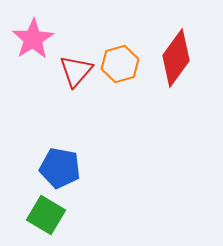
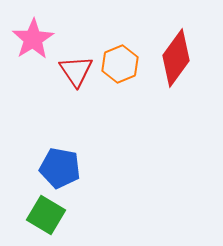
orange hexagon: rotated 6 degrees counterclockwise
red triangle: rotated 15 degrees counterclockwise
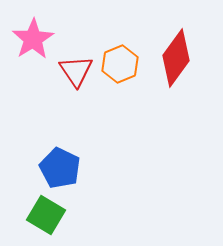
blue pentagon: rotated 15 degrees clockwise
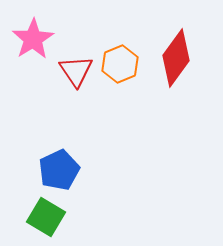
blue pentagon: moved 1 px left, 2 px down; rotated 21 degrees clockwise
green square: moved 2 px down
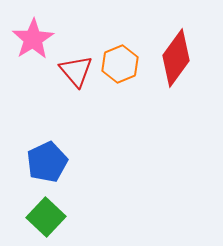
red triangle: rotated 6 degrees counterclockwise
blue pentagon: moved 12 px left, 8 px up
green square: rotated 12 degrees clockwise
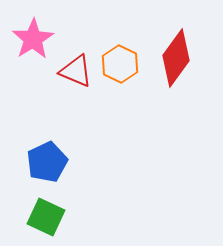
orange hexagon: rotated 12 degrees counterclockwise
red triangle: rotated 27 degrees counterclockwise
green square: rotated 18 degrees counterclockwise
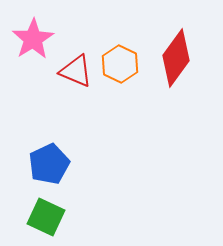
blue pentagon: moved 2 px right, 2 px down
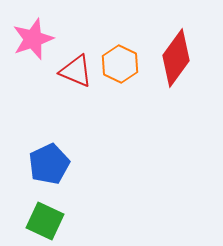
pink star: rotated 12 degrees clockwise
green square: moved 1 px left, 4 px down
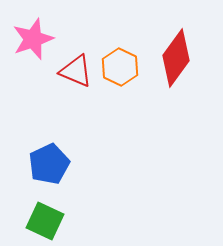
orange hexagon: moved 3 px down
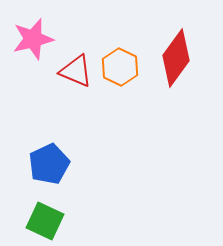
pink star: rotated 6 degrees clockwise
